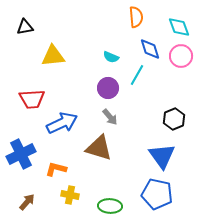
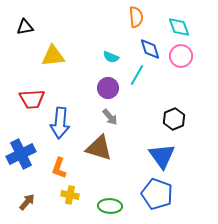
blue arrow: moved 2 px left; rotated 120 degrees clockwise
orange L-shape: moved 3 px right, 1 px up; rotated 85 degrees counterclockwise
blue pentagon: rotated 8 degrees clockwise
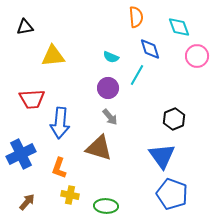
pink circle: moved 16 px right
blue pentagon: moved 15 px right
green ellipse: moved 4 px left
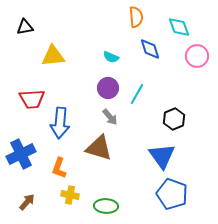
cyan line: moved 19 px down
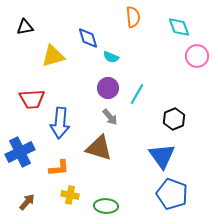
orange semicircle: moved 3 px left
blue diamond: moved 62 px left, 11 px up
yellow triangle: rotated 10 degrees counterclockwise
blue cross: moved 1 px left, 2 px up
orange L-shape: rotated 115 degrees counterclockwise
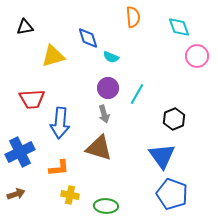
gray arrow: moved 6 px left, 3 px up; rotated 24 degrees clockwise
brown arrow: moved 11 px left, 8 px up; rotated 30 degrees clockwise
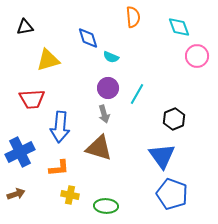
yellow triangle: moved 5 px left, 4 px down
blue arrow: moved 4 px down
